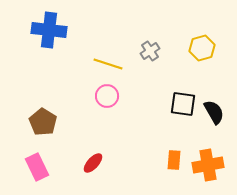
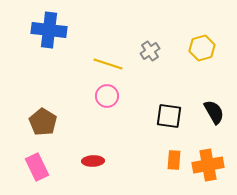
black square: moved 14 px left, 12 px down
red ellipse: moved 2 px up; rotated 45 degrees clockwise
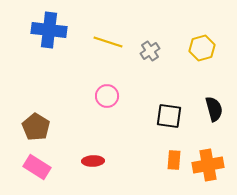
yellow line: moved 22 px up
black semicircle: moved 3 px up; rotated 15 degrees clockwise
brown pentagon: moved 7 px left, 5 px down
pink rectangle: rotated 32 degrees counterclockwise
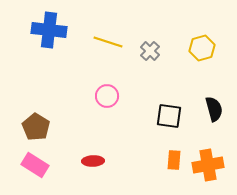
gray cross: rotated 12 degrees counterclockwise
pink rectangle: moved 2 px left, 2 px up
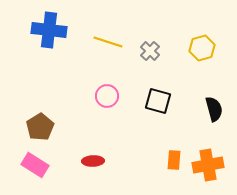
black square: moved 11 px left, 15 px up; rotated 8 degrees clockwise
brown pentagon: moved 4 px right; rotated 8 degrees clockwise
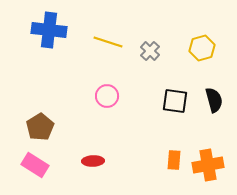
black square: moved 17 px right; rotated 8 degrees counterclockwise
black semicircle: moved 9 px up
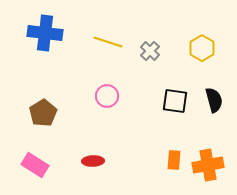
blue cross: moved 4 px left, 3 px down
yellow hexagon: rotated 15 degrees counterclockwise
brown pentagon: moved 3 px right, 14 px up
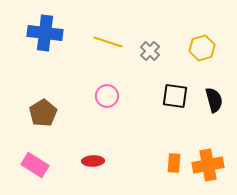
yellow hexagon: rotated 15 degrees clockwise
black square: moved 5 px up
orange rectangle: moved 3 px down
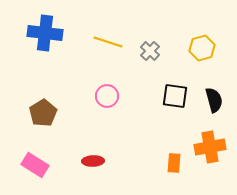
orange cross: moved 2 px right, 18 px up
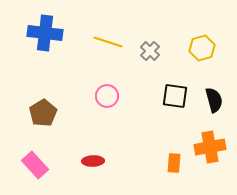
pink rectangle: rotated 16 degrees clockwise
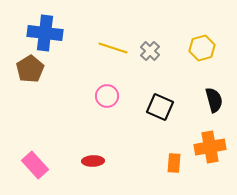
yellow line: moved 5 px right, 6 px down
black square: moved 15 px left, 11 px down; rotated 16 degrees clockwise
brown pentagon: moved 13 px left, 44 px up
